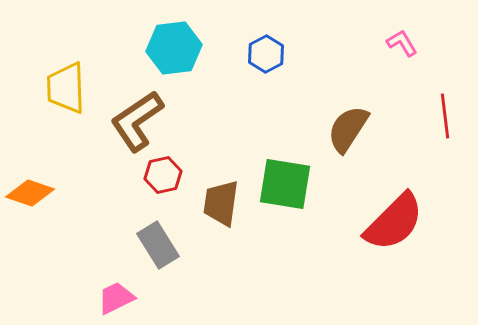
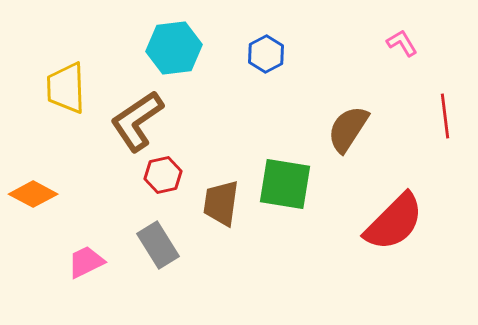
orange diamond: moved 3 px right, 1 px down; rotated 9 degrees clockwise
pink trapezoid: moved 30 px left, 36 px up
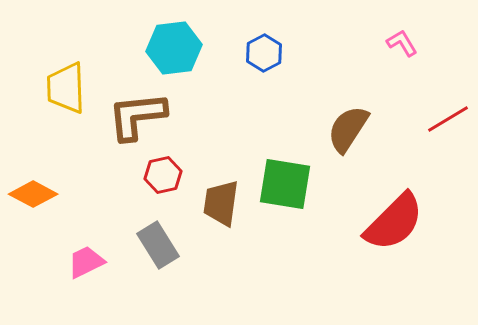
blue hexagon: moved 2 px left, 1 px up
red line: moved 3 px right, 3 px down; rotated 66 degrees clockwise
brown L-shape: moved 5 px up; rotated 28 degrees clockwise
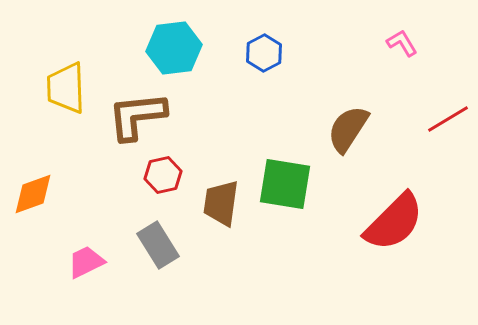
orange diamond: rotated 48 degrees counterclockwise
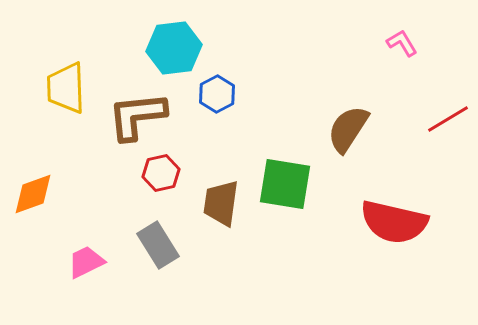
blue hexagon: moved 47 px left, 41 px down
red hexagon: moved 2 px left, 2 px up
red semicircle: rotated 58 degrees clockwise
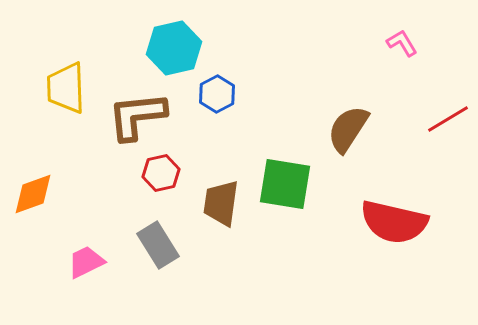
cyan hexagon: rotated 6 degrees counterclockwise
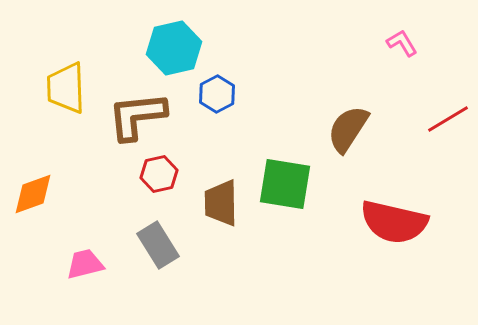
red hexagon: moved 2 px left, 1 px down
brown trapezoid: rotated 9 degrees counterclockwise
pink trapezoid: moved 1 px left, 2 px down; rotated 12 degrees clockwise
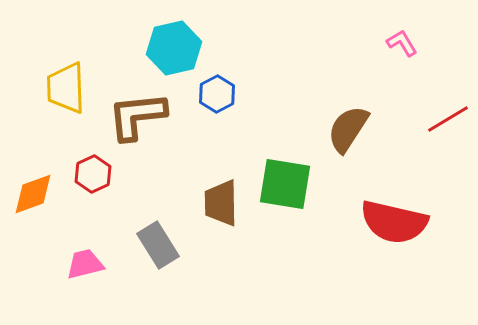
red hexagon: moved 66 px left; rotated 12 degrees counterclockwise
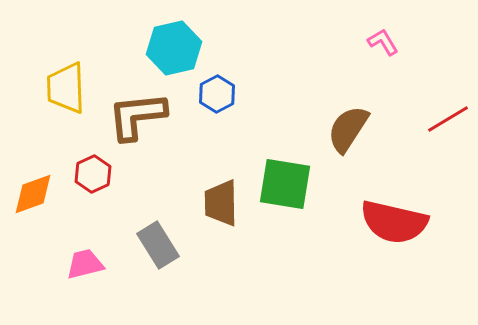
pink L-shape: moved 19 px left, 1 px up
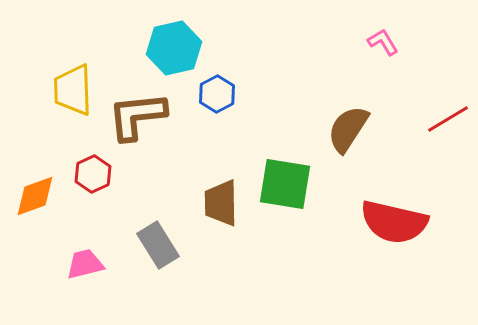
yellow trapezoid: moved 7 px right, 2 px down
orange diamond: moved 2 px right, 2 px down
